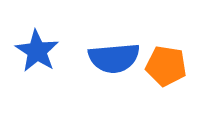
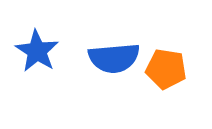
orange pentagon: moved 3 px down
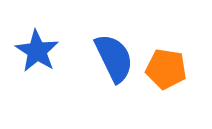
blue semicircle: rotated 111 degrees counterclockwise
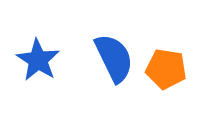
blue star: moved 1 px right, 9 px down
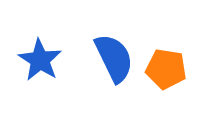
blue star: moved 2 px right
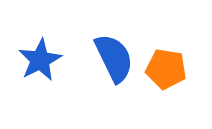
blue star: rotated 12 degrees clockwise
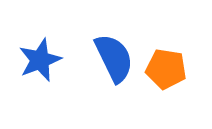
blue star: rotated 6 degrees clockwise
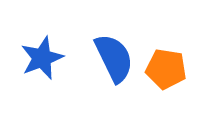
blue star: moved 2 px right, 2 px up
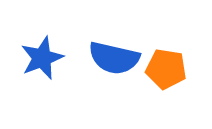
blue semicircle: rotated 129 degrees clockwise
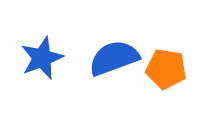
blue semicircle: rotated 147 degrees clockwise
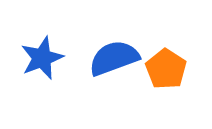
orange pentagon: rotated 24 degrees clockwise
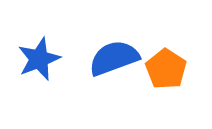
blue star: moved 3 px left, 1 px down
